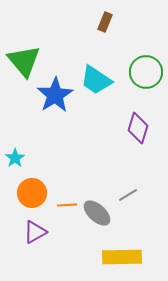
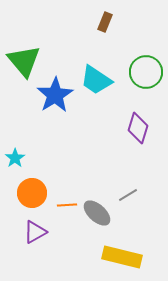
yellow rectangle: rotated 15 degrees clockwise
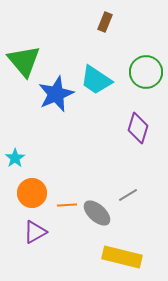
blue star: moved 1 px right, 1 px up; rotated 9 degrees clockwise
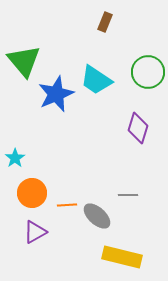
green circle: moved 2 px right
gray line: rotated 30 degrees clockwise
gray ellipse: moved 3 px down
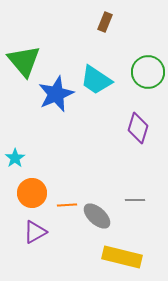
gray line: moved 7 px right, 5 px down
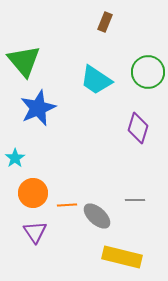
blue star: moved 18 px left, 14 px down
orange circle: moved 1 px right
purple triangle: rotated 35 degrees counterclockwise
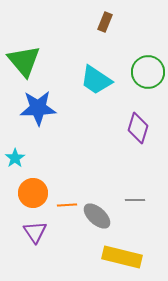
blue star: rotated 21 degrees clockwise
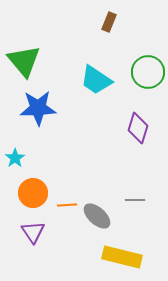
brown rectangle: moved 4 px right
purple triangle: moved 2 px left
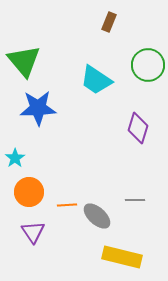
green circle: moved 7 px up
orange circle: moved 4 px left, 1 px up
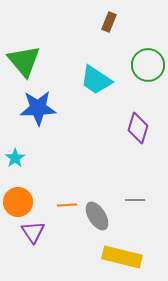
orange circle: moved 11 px left, 10 px down
gray ellipse: rotated 16 degrees clockwise
